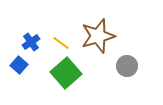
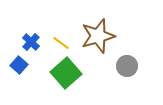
blue cross: rotated 12 degrees counterclockwise
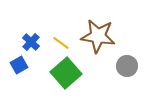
brown star: rotated 24 degrees clockwise
blue square: rotated 18 degrees clockwise
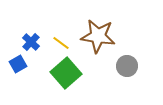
blue square: moved 1 px left, 1 px up
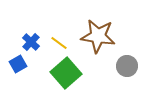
yellow line: moved 2 px left
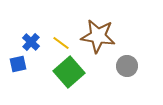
yellow line: moved 2 px right
blue square: rotated 18 degrees clockwise
green square: moved 3 px right, 1 px up
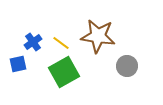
blue cross: moved 2 px right; rotated 12 degrees clockwise
green square: moved 5 px left; rotated 12 degrees clockwise
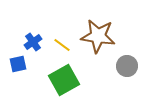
yellow line: moved 1 px right, 2 px down
green square: moved 8 px down
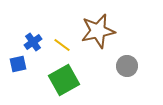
brown star: moved 5 px up; rotated 20 degrees counterclockwise
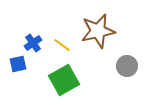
blue cross: moved 1 px down
